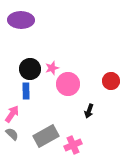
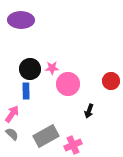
pink star: rotated 16 degrees clockwise
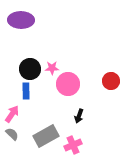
black arrow: moved 10 px left, 5 px down
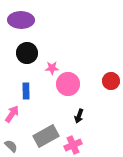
black circle: moved 3 px left, 16 px up
gray semicircle: moved 1 px left, 12 px down
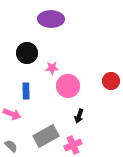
purple ellipse: moved 30 px right, 1 px up
pink circle: moved 2 px down
pink arrow: rotated 78 degrees clockwise
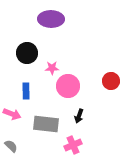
gray rectangle: moved 12 px up; rotated 35 degrees clockwise
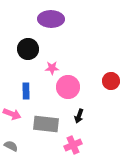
black circle: moved 1 px right, 4 px up
pink circle: moved 1 px down
gray semicircle: rotated 16 degrees counterclockwise
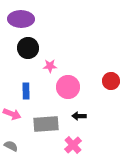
purple ellipse: moved 30 px left
black circle: moved 1 px up
pink star: moved 2 px left, 2 px up
black arrow: rotated 72 degrees clockwise
gray rectangle: rotated 10 degrees counterclockwise
pink cross: rotated 18 degrees counterclockwise
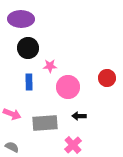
red circle: moved 4 px left, 3 px up
blue rectangle: moved 3 px right, 9 px up
gray rectangle: moved 1 px left, 1 px up
gray semicircle: moved 1 px right, 1 px down
